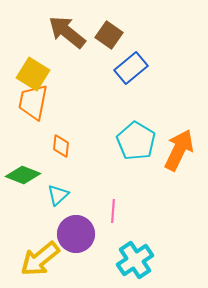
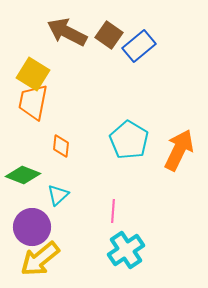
brown arrow: rotated 12 degrees counterclockwise
blue rectangle: moved 8 px right, 22 px up
cyan pentagon: moved 7 px left, 1 px up
purple circle: moved 44 px left, 7 px up
cyan cross: moved 9 px left, 10 px up
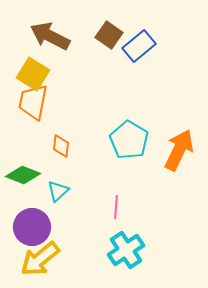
brown arrow: moved 17 px left, 4 px down
cyan triangle: moved 4 px up
pink line: moved 3 px right, 4 px up
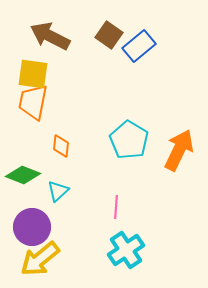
yellow square: rotated 24 degrees counterclockwise
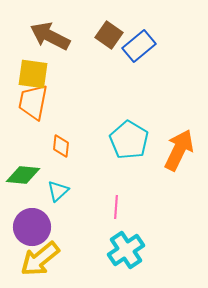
green diamond: rotated 16 degrees counterclockwise
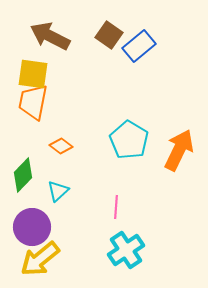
orange diamond: rotated 60 degrees counterclockwise
green diamond: rotated 52 degrees counterclockwise
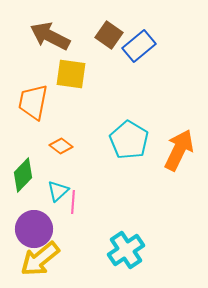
yellow square: moved 38 px right
pink line: moved 43 px left, 5 px up
purple circle: moved 2 px right, 2 px down
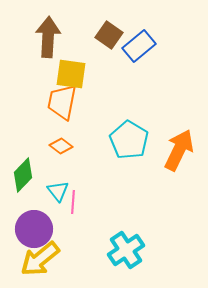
brown arrow: moved 2 px left, 1 px down; rotated 66 degrees clockwise
orange trapezoid: moved 29 px right
cyan triangle: rotated 25 degrees counterclockwise
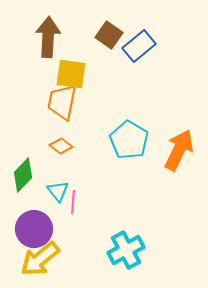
cyan cross: rotated 6 degrees clockwise
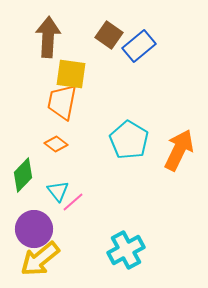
orange diamond: moved 5 px left, 2 px up
pink line: rotated 45 degrees clockwise
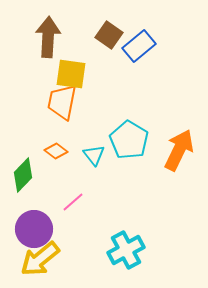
orange diamond: moved 7 px down
cyan triangle: moved 36 px right, 36 px up
